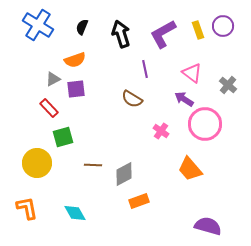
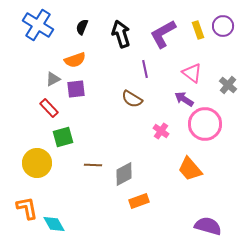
cyan diamond: moved 21 px left, 11 px down
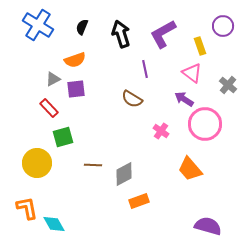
yellow rectangle: moved 2 px right, 16 px down
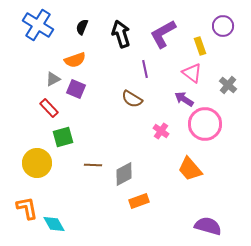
purple square: rotated 30 degrees clockwise
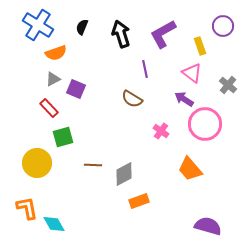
orange semicircle: moved 19 px left, 7 px up
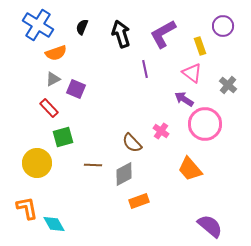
brown semicircle: moved 44 px down; rotated 15 degrees clockwise
purple semicircle: moved 2 px right; rotated 24 degrees clockwise
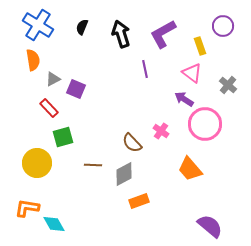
orange semicircle: moved 23 px left, 7 px down; rotated 80 degrees counterclockwise
orange L-shape: rotated 70 degrees counterclockwise
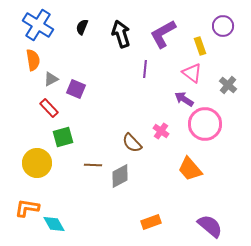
purple line: rotated 18 degrees clockwise
gray triangle: moved 2 px left
gray diamond: moved 4 px left, 2 px down
orange rectangle: moved 12 px right, 21 px down
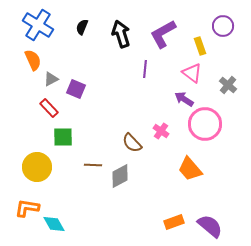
orange semicircle: rotated 15 degrees counterclockwise
green square: rotated 15 degrees clockwise
yellow circle: moved 4 px down
orange rectangle: moved 23 px right
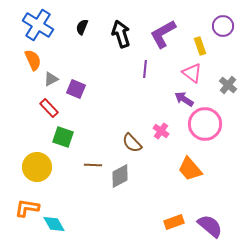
green square: rotated 20 degrees clockwise
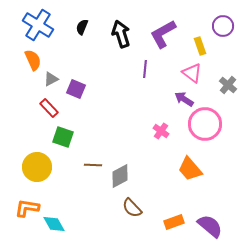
brown semicircle: moved 65 px down
